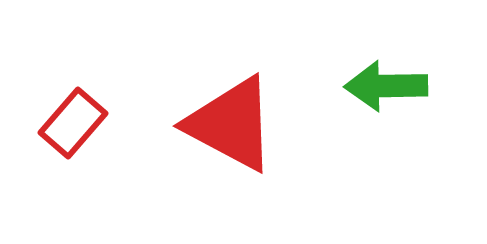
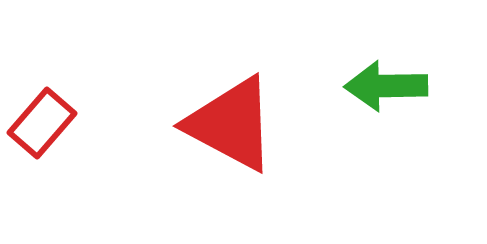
red rectangle: moved 31 px left
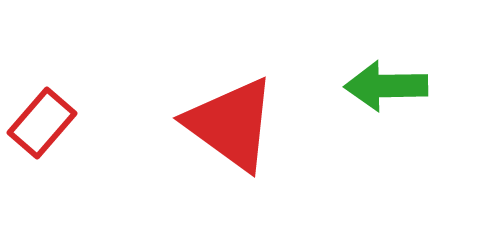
red triangle: rotated 8 degrees clockwise
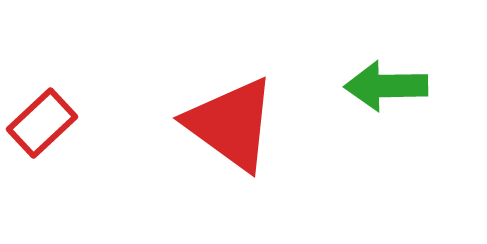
red rectangle: rotated 6 degrees clockwise
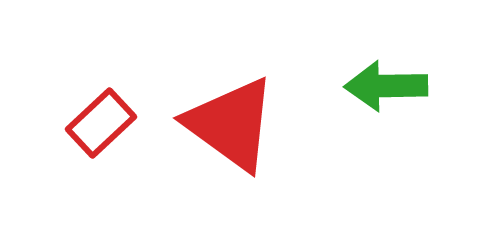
red rectangle: moved 59 px right
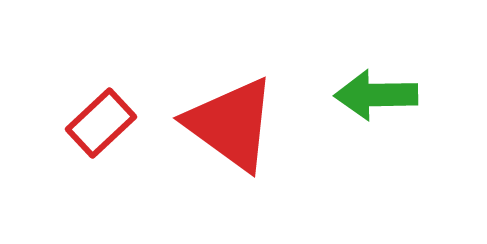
green arrow: moved 10 px left, 9 px down
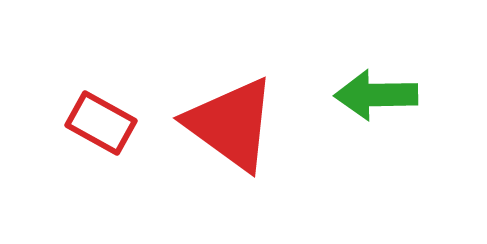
red rectangle: rotated 72 degrees clockwise
